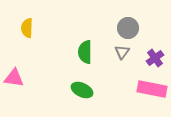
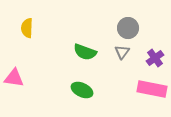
green semicircle: rotated 70 degrees counterclockwise
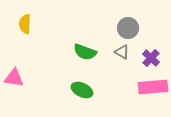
yellow semicircle: moved 2 px left, 4 px up
gray triangle: rotated 35 degrees counterclockwise
purple cross: moved 4 px left; rotated 12 degrees counterclockwise
pink rectangle: moved 1 px right, 2 px up; rotated 16 degrees counterclockwise
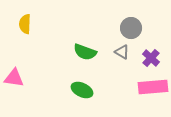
gray circle: moved 3 px right
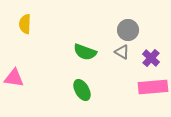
gray circle: moved 3 px left, 2 px down
green ellipse: rotated 35 degrees clockwise
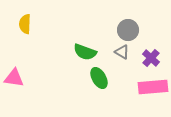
green ellipse: moved 17 px right, 12 px up
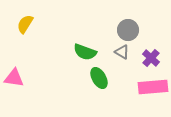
yellow semicircle: rotated 30 degrees clockwise
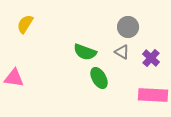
gray circle: moved 3 px up
pink rectangle: moved 8 px down; rotated 8 degrees clockwise
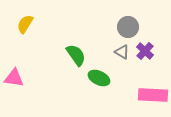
green semicircle: moved 9 px left, 3 px down; rotated 145 degrees counterclockwise
purple cross: moved 6 px left, 7 px up
green ellipse: rotated 35 degrees counterclockwise
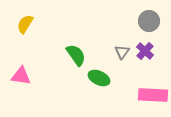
gray circle: moved 21 px right, 6 px up
gray triangle: rotated 35 degrees clockwise
pink triangle: moved 7 px right, 2 px up
